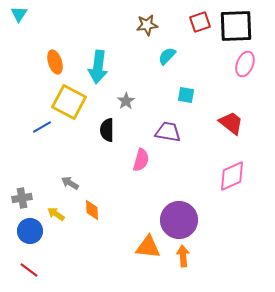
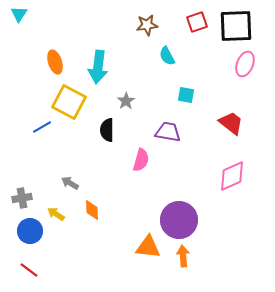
red square: moved 3 px left
cyan semicircle: rotated 72 degrees counterclockwise
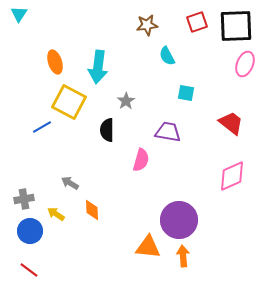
cyan square: moved 2 px up
gray cross: moved 2 px right, 1 px down
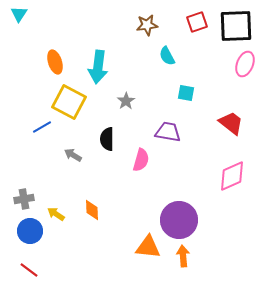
black semicircle: moved 9 px down
gray arrow: moved 3 px right, 28 px up
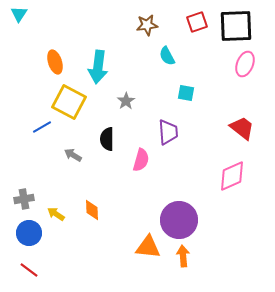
red trapezoid: moved 11 px right, 5 px down
purple trapezoid: rotated 76 degrees clockwise
blue circle: moved 1 px left, 2 px down
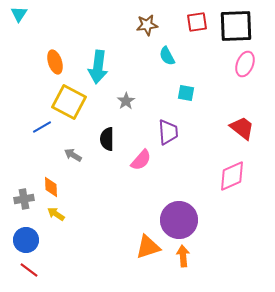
red square: rotated 10 degrees clockwise
pink semicircle: rotated 25 degrees clockwise
orange diamond: moved 41 px left, 23 px up
blue circle: moved 3 px left, 7 px down
orange triangle: rotated 24 degrees counterclockwise
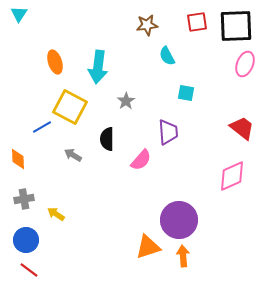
yellow square: moved 1 px right, 5 px down
orange diamond: moved 33 px left, 28 px up
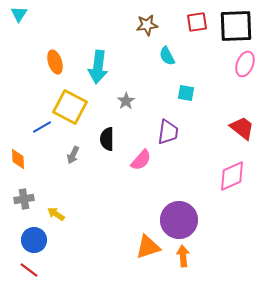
purple trapezoid: rotated 12 degrees clockwise
gray arrow: rotated 96 degrees counterclockwise
blue circle: moved 8 px right
